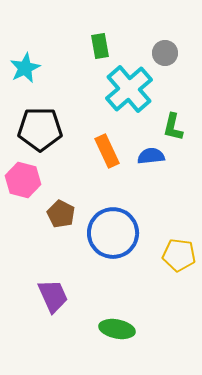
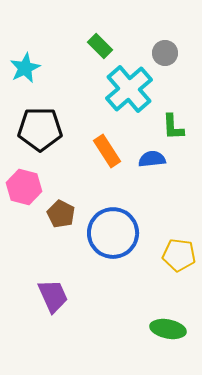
green rectangle: rotated 35 degrees counterclockwise
green L-shape: rotated 16 degrees counterclockwise
orange rectangle: rotated 8 degrees counterclockwise
blue semicircle: moved 1 px right, 3 px down
pink hexagon: moved 1 px right, 7 px down
green ellipse: moved 51 px right
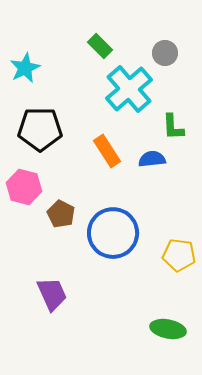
purple trapezoid: moved 1 px left, 2 px up
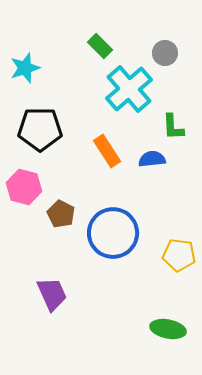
cyan star: rotated 8 degrees clockwise
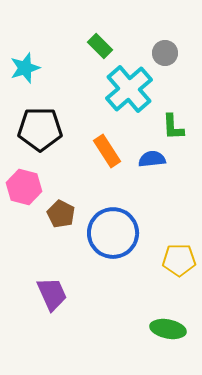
yellow pentagon: moved 5 px down; rotated 8 degrees counterclockwise
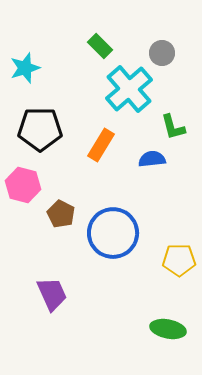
gray circle: moved 3 px left
green L-shape: rotated 12 degrees counterclockwise
orange rectangle: moved 6 px left, 6 px up; rotated 64 degrees clockwise
pink hexagon: moved 1 px left, 2 px up
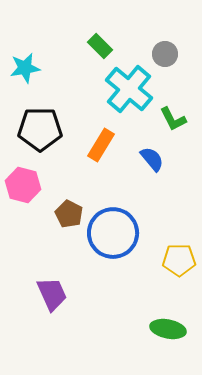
gray circle: moved 3 px right, 1 px down
cyan star: rotated 8 degrees clockwise
cyan cross: rotated 9 degrees counterclockwise
green L-shape: moved 8 px up; rotated 12 degrees counterclockwise
blue semicircle: rotated 56 degrees clockwise
brown pentagon: moved 8 px right
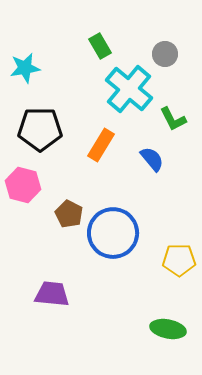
green rectangle: rotated 15 degrees clockwise
purple trapezoid: rotated 60 degrees counterclockwise
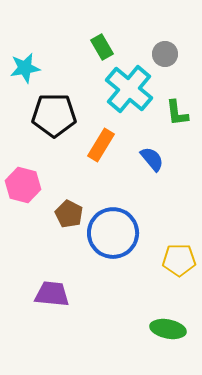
green rectangle: moved 2 px right, 1 px down
green L-shape: moved 4 px right, 6 px up; rotated 20 degrees clockwise
black pentagon: moved 14 px right, 14 px up
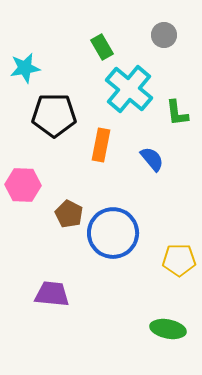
gray circle: moved 1 px left, 19 px up
orange rectangle: rotated 20 degrees counterclockwise
pink hexagon: rotated 12 degrees counterclockwise
